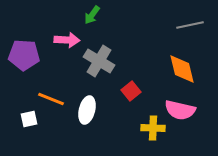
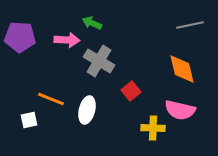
green arrow: moved 8 px down; rotated 78 degrees clockwise
purple pentagon: moved 4 px left, 18 px up
white square: moved 1 px down
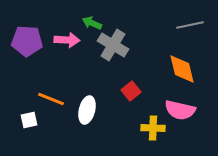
purple pentagon: moved 7 px right, 4 px down
gray cross: moved 14 px right, 16 px up
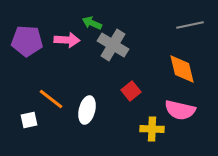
orange line: rotated 16 degrees clockwise
yellow cross: moved 1 px left, 1 px down
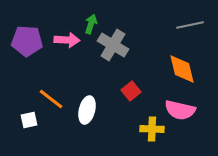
green arrow: moved 1 px left, 1 px down; rotated 84 degrees clockwise
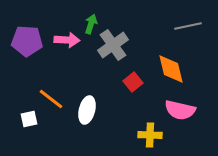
gray line: moved 2 px left, 1 px down
gray cross: rotated 24 degrees clockwise
orange diamond: moved 11 px left
red square: moved 2 px right, 9 px up
white square: moved 1 px up
yellow cross: moved 2 px left, 6 px down
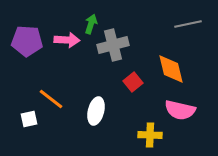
gray line: moved 2 px up
gray cross: rotated 20 degrees clockwise
white ellipse: moved 9 px right, 1 px down
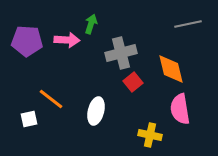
gray cross: moved 8 px right, 8 px down
pink semicircle: moved 1 px up; rotated 68 degrees clockwise
yellow cross: rotated 10 degrees clockwise
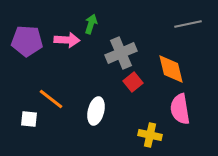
gray cross: rotated 8 degrees counterclockwise
white square: rotated 18 degrees clockwise
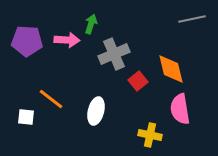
gray line: moved 4 px right, 5 px up
gray cross: moved 7 px left, 1 px down
red square: moved 5 px right, 1 px up
white square: moved 3 px left, 2 px up
